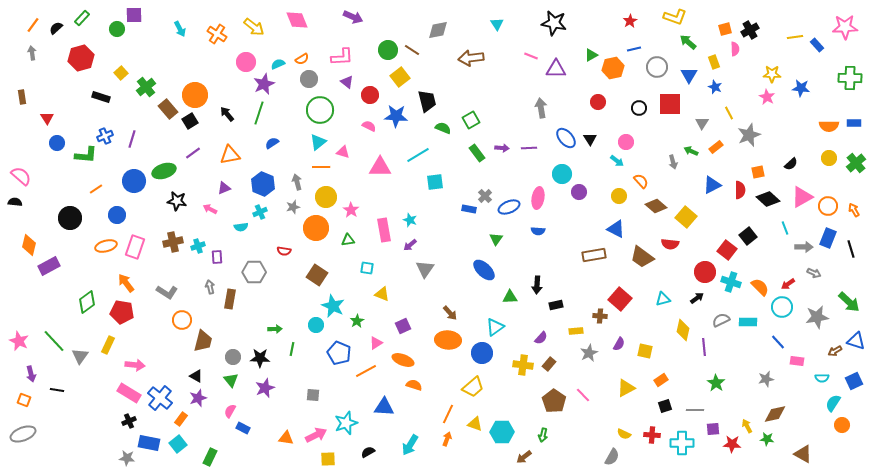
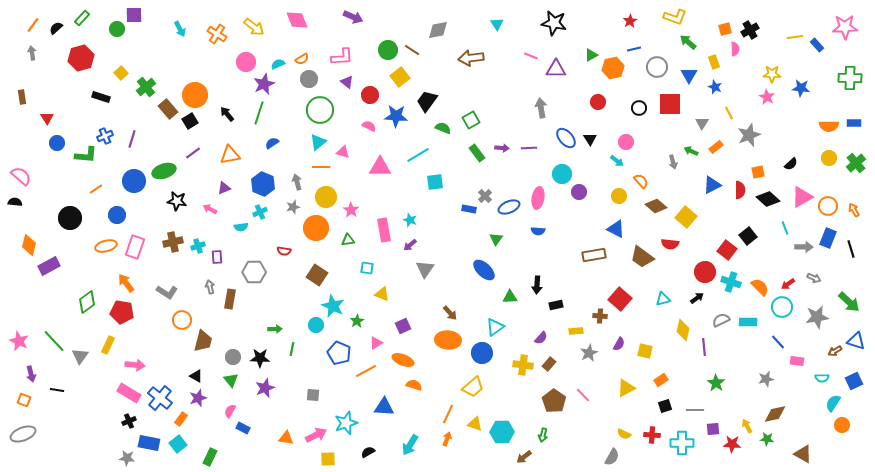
black trapezoid at (427, 101): rotated 130 degrees counterclockwise
gray arrow at (814, 273): moved 5 px down
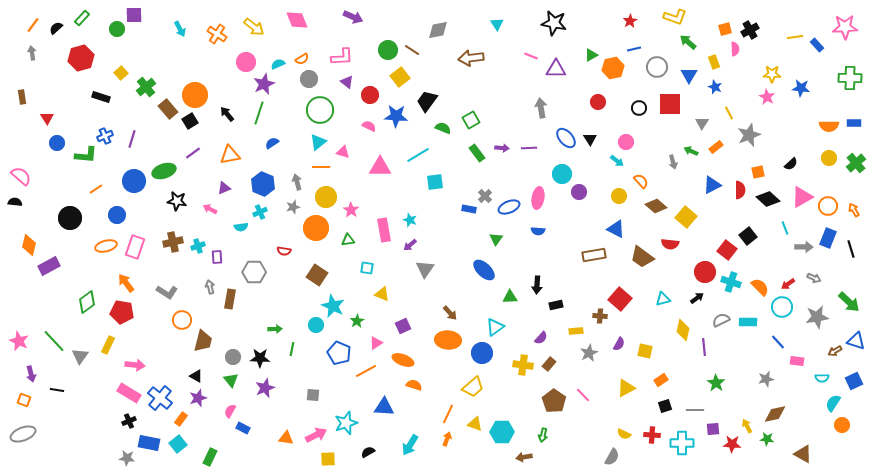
brown arrow at (524, 457): rotated 28 degrees clockwise
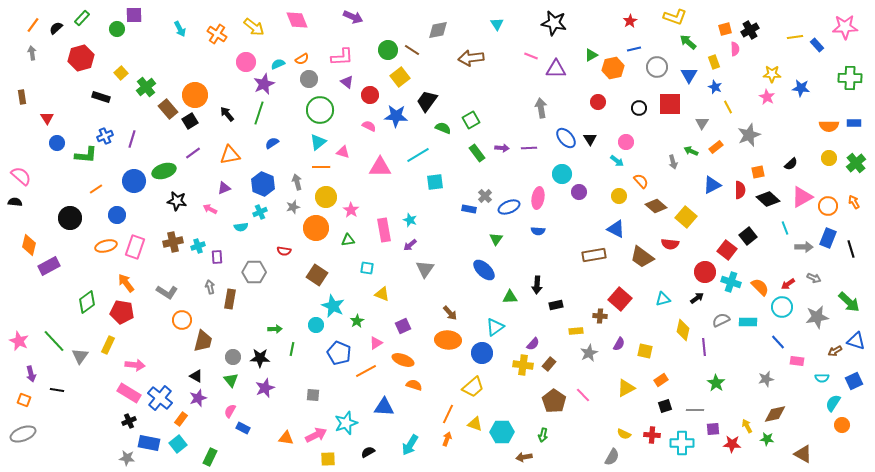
yellow line at (729, 113): moved 1 px left, 6 px up
orange arrow at (854, 210): moved 8 px up
purple semicircle at (541, 338): moved 8 px left, 6 px down
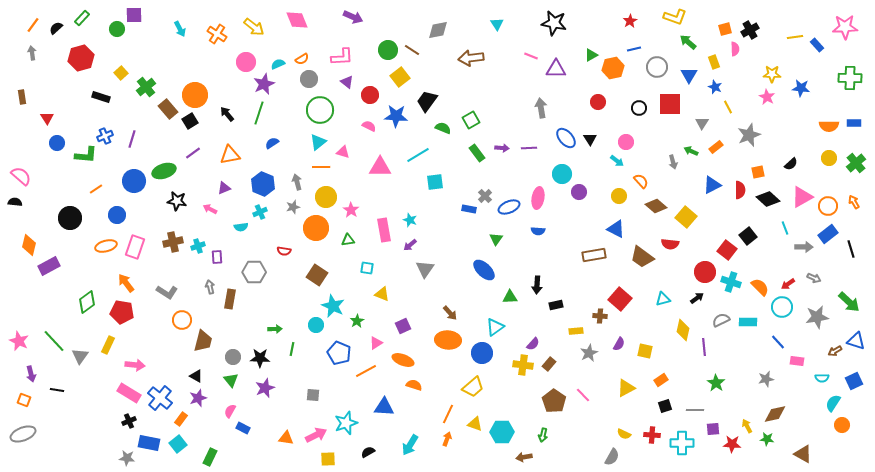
blue rectangle at (828, 238): moved 4 px up; rotated 30 degrees clockwise
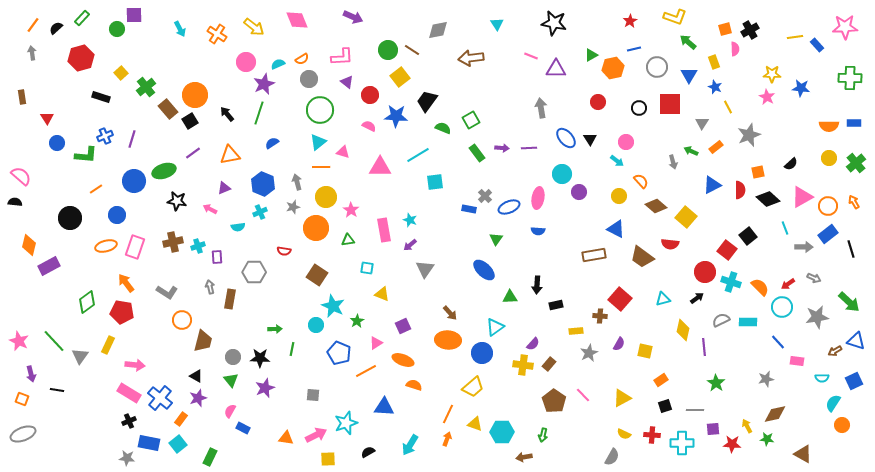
cyan semicircle at (241, 227): moved 3 px left
yellow triangle at (626, 388): moved 4 px left, 10 px down
orange square at (24, 400): moved 2 px left, 1 px up
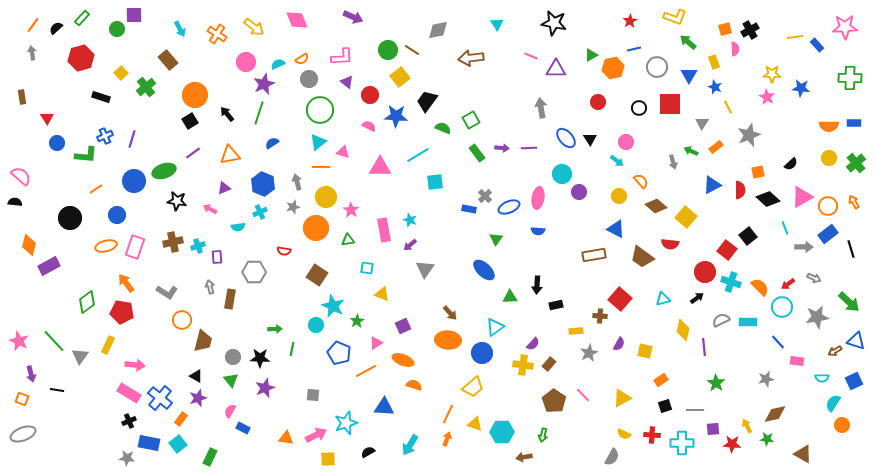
brown rectangle at (168, 109): moved 49 px up
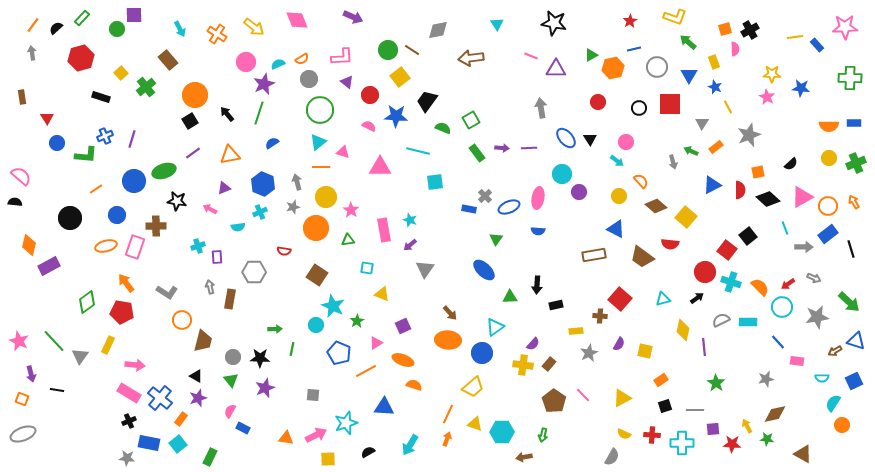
cyan line at (418, 155): moved 4 px up; rotated 45 degrees clockwise
green cross at (856, 163): rotated 18 degrees clockwise
brown cross at (173, 242): moved 17 px left, 16 px up; rotated 12 degrees clockwise
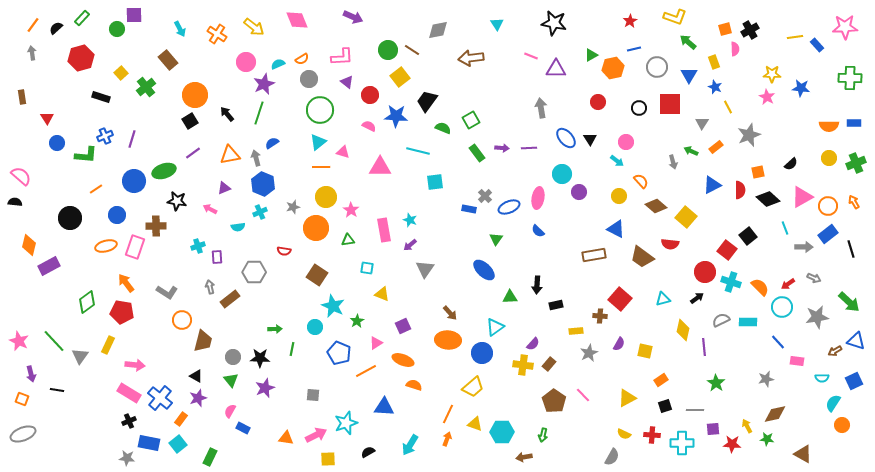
gray arrow at (297, 182): moved 41 px left, 24 px up
blue semicircle at (538, 231): rotated 40 degrees clockwise
brown rectangle at (230, 299): rotated 42 degrees clockwise
cyan circle at (316, 325): moved 1 px left, 2 px down
yellow triangle at (622, 398): moved 5 px right
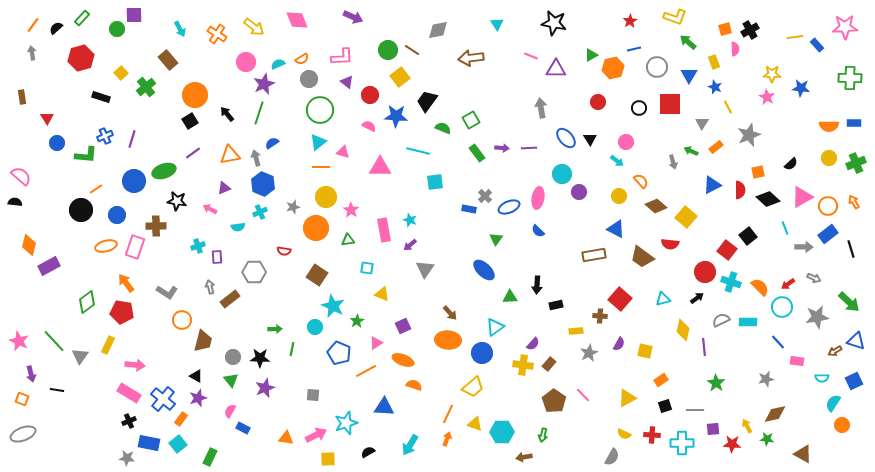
black circle at (70, 218): moved 11 px right, 8 px up
blue cross at (160, 398): moved 3 px right, 1 px down
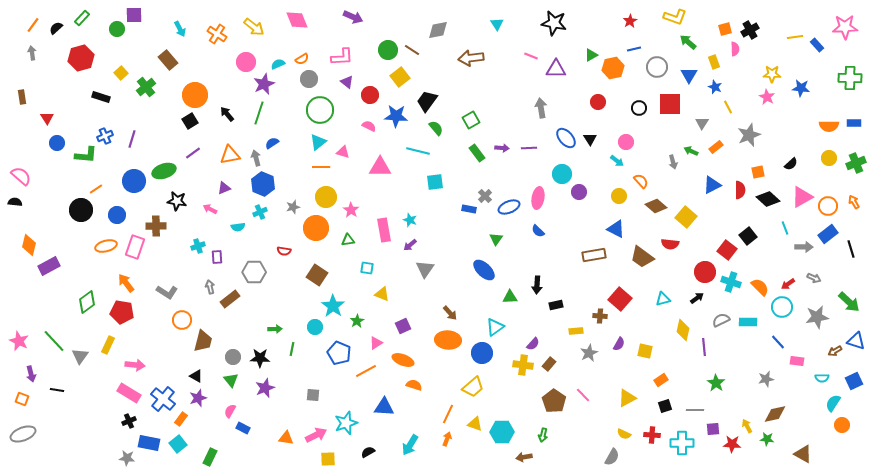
green semicircle at (443, 128): moved 7 px left; rotated 28 degrees clockwise
cyan star at (333, 306): rotated 10 degrees clockwise
